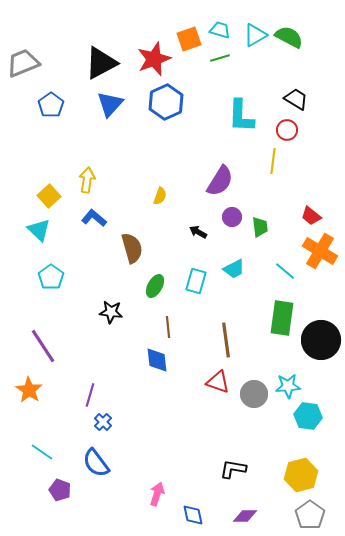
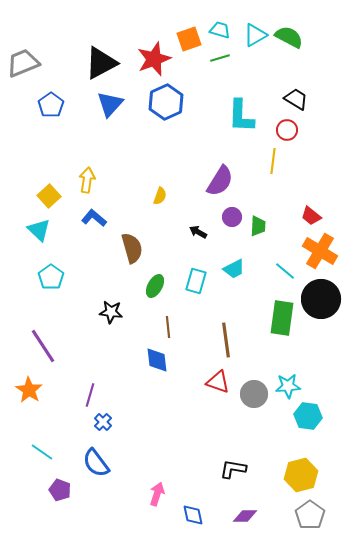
green trapezoid at (260, 227): moved 2 px left, 1 px up; rotated 10 degrees clockwise
black circle at (321, 340): moved 41 px up
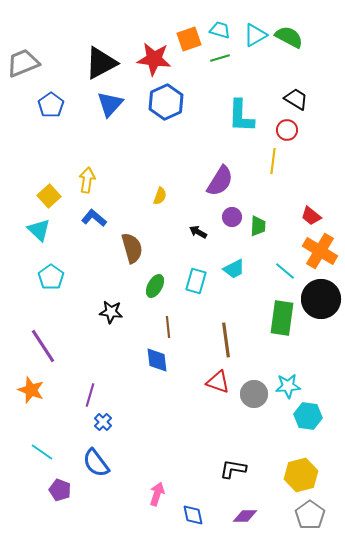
red star at (154, 59): rotated 28 degrees clockwise
orange star at (29, 390): moved 2 px right; rotated 12 degrees counterclockwise
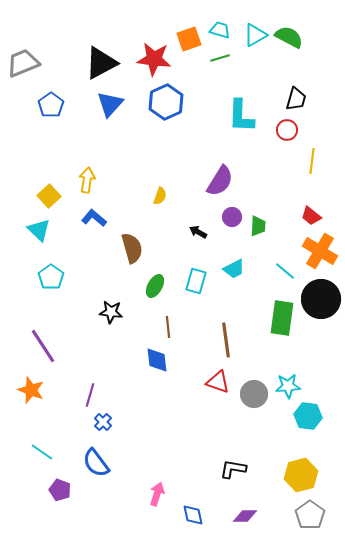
black trapezoid at (296, 99): rotated 75 degrees clockwise
yellow line at (273, 161): moved 39 px right
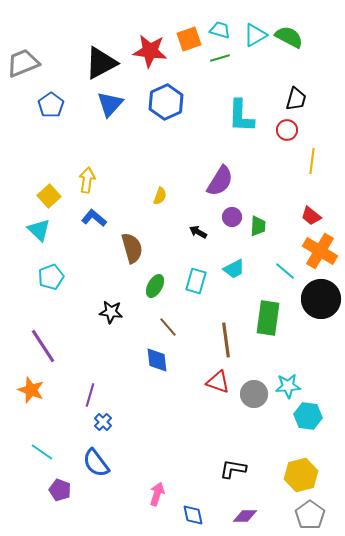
red star at (154, 59): moved 4 px left, 8 px up
cyan pentagon at (51, 277): rotated 15 degrees clockwise
green rectangle at (282, 318): moved 14 px left
brown line at (168, 327): rotated 35 degrees counterclockwise
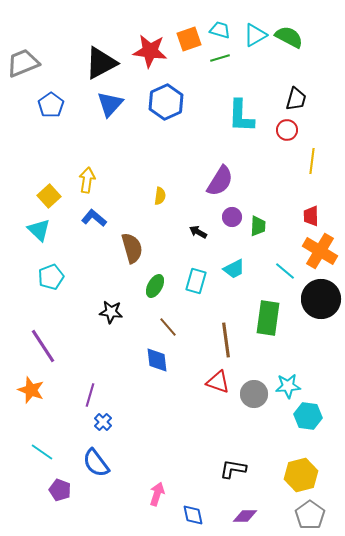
yellow semicircle at (160, 196): rotated 12 degrees counterclockwise
red trapezoid at (311, 216): rotated 50 degrees clockwise
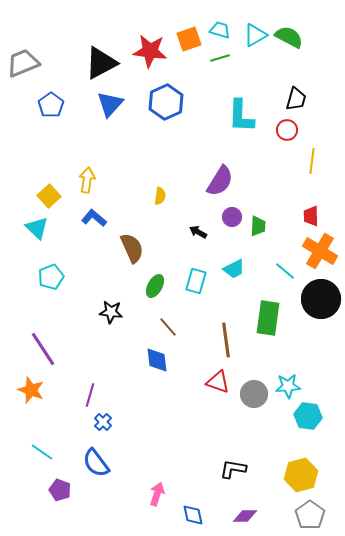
cyan triangle at (39, 230): moved 2 px left, 2 px up
brown semicircle at (132, 248): rotated 8 degrees counterclockwise
purple line at (43, 346): moved 3 px down
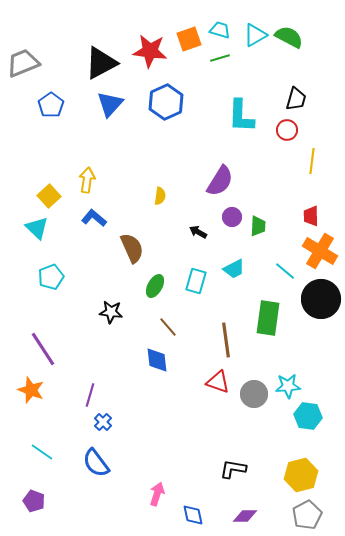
purple pentagon at (60, 490): moved 26 px left, 11 px down
gray pentagon at (310, 515): moved 3 px left; rotated 8 degrees clockwise
